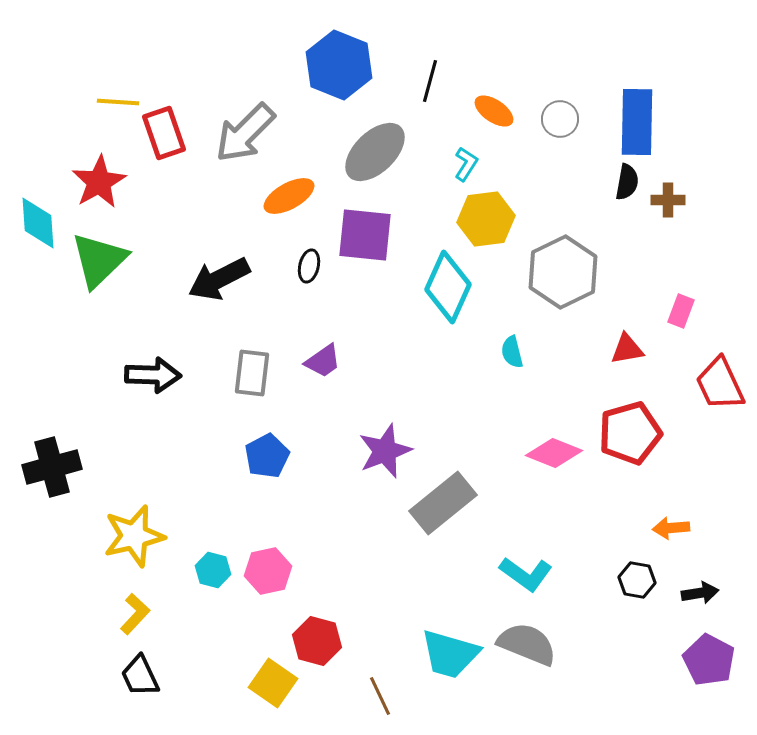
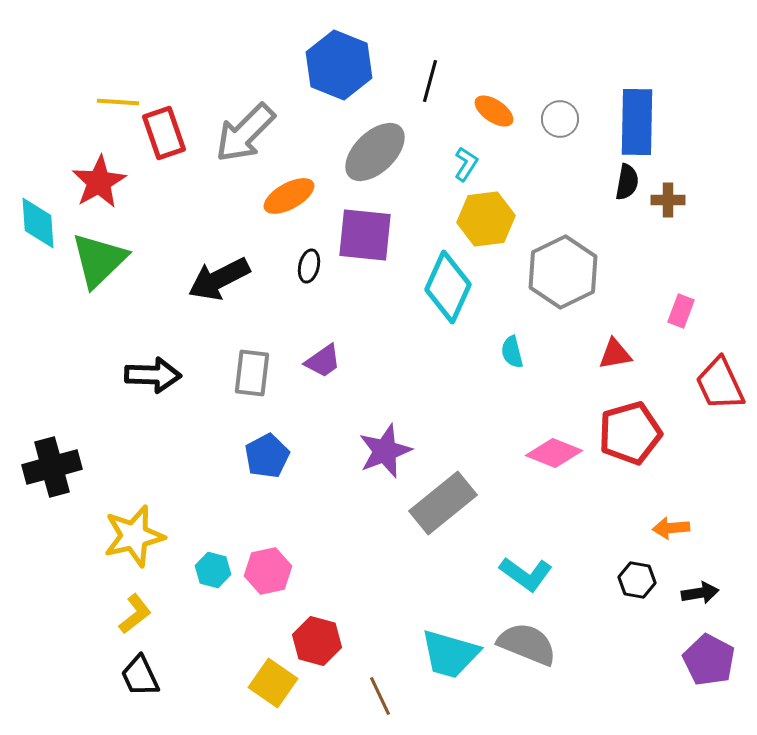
red triangle at (627, 349): moved 12 px left, 5 px down
yellow L-shape at (135, 614): rotated 9 degrees clockwise
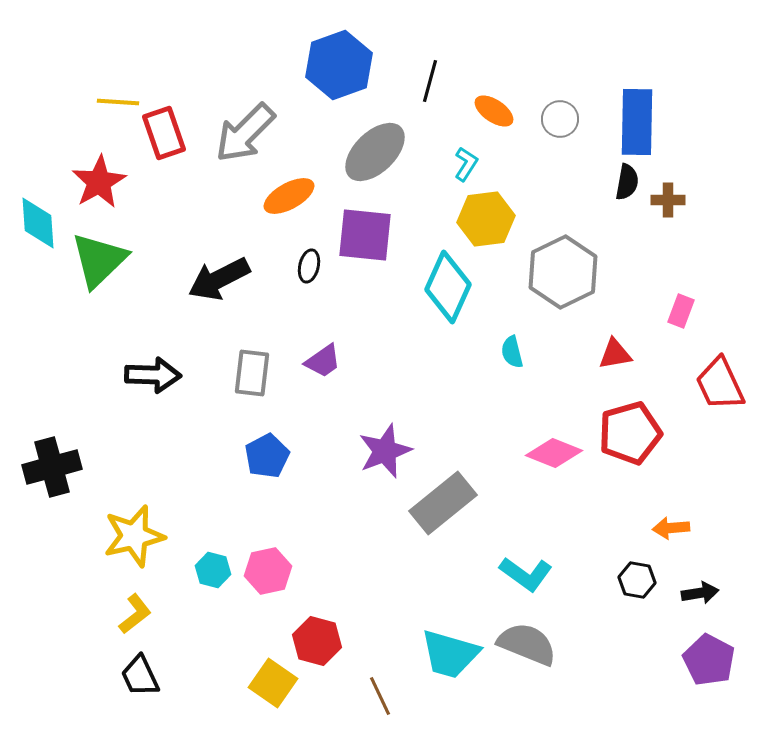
blue hexagon at (339, 65): rotated 18 degrees clockwise
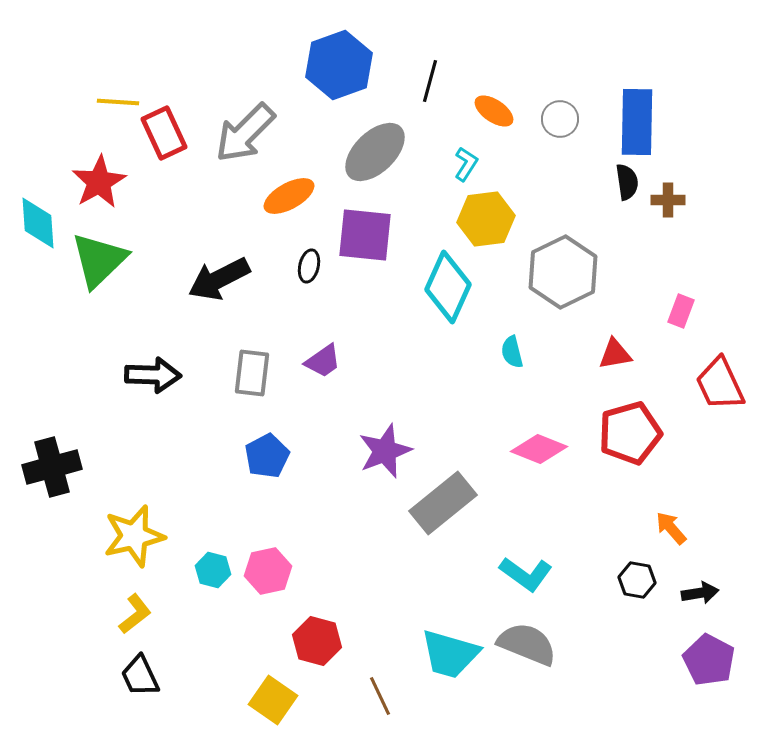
red rectangle at (164, 133): rotated 6 degrees counterclockwise
black semicircle at (627, 182): rotated 18 degrees counterclockwise
pink diamond at (554, 453): moved 15 px left, 4 px up
orange arrow at (671, 528): rotated 54 degrees clockwise
yellow square at (273, 683): moved 17 px down
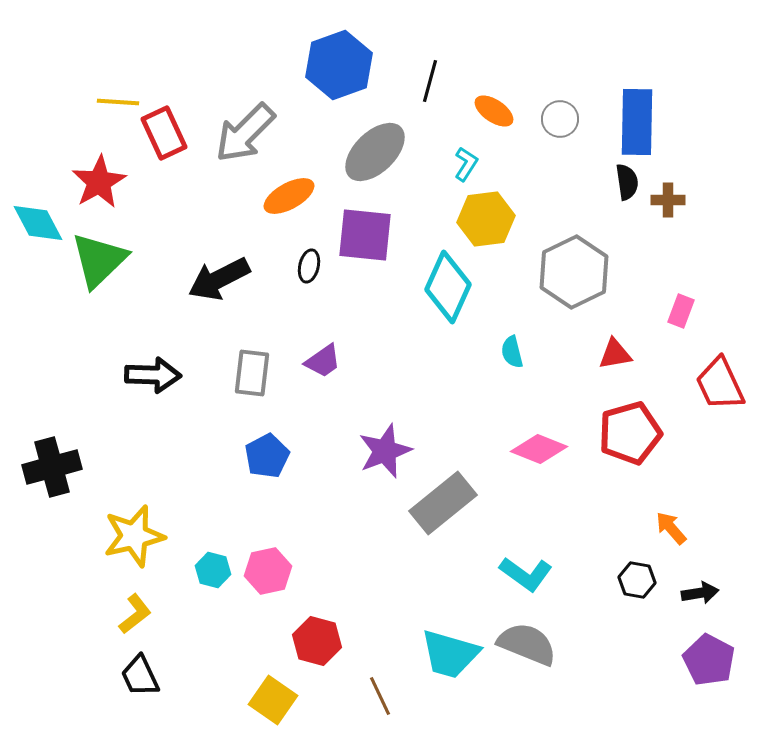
cyan diamond at (38, 223): rotated 24 degrees counterclockwise
gray hexagon at (563, 272): moved 11 px right
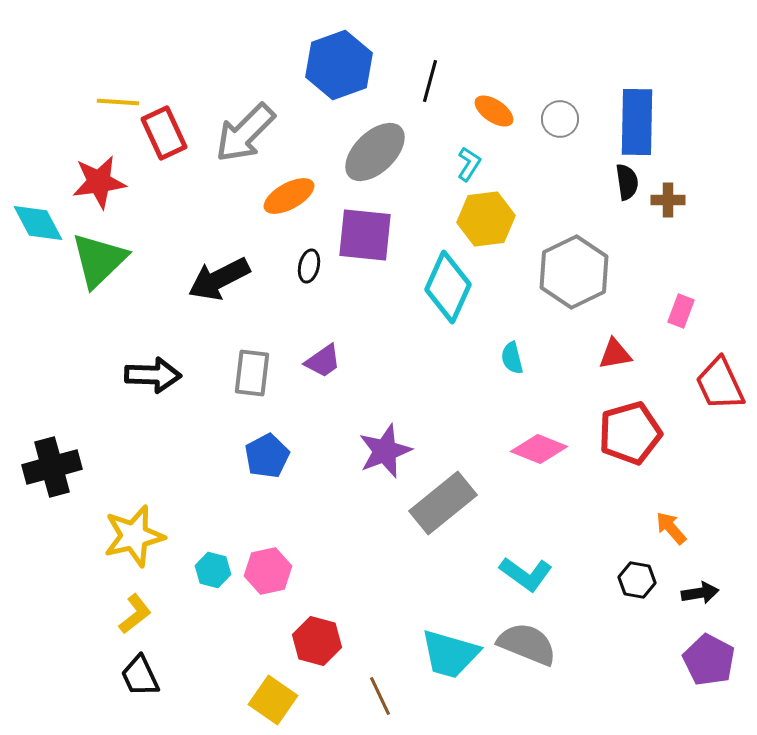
cyan L-shape at (466, 164): moved 3 px right
red star at (99, 182): rotated 22 degrees clockwise
cyan semicircle at (512, 352): moved 6 px down
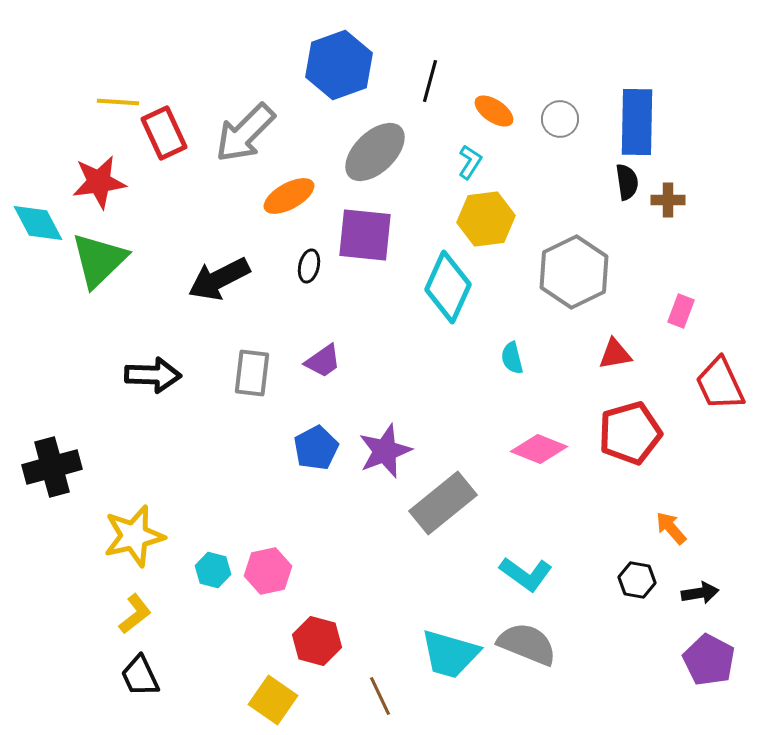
cyan L-shape at (469, 164): moved 1 px right, 2 px up
blue pentagon at (267, 456): moved 49 px right, 8 px up
